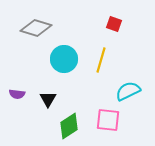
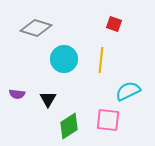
yellow line: rotated 10 degrees counterclockwise
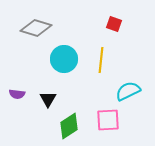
pink square: rotated 10 degrees counterclockwise
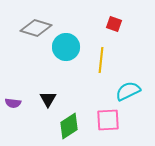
cyan circle: moved 2 px right, 12 px up
purple semicircle: moved 4 px left, 9 px down
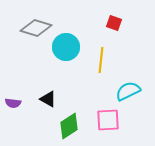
red square: moved 1 px up
black triangle: rotated 30 degrees counterclockwise
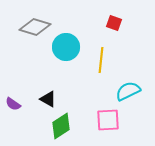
gray diamond: moved 1 px left, 1 px up
purple semicircle: moved 1 px down; rotated 28 degrees clockwise
green diamond: moved 8 px left
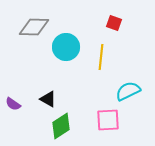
gray diamond: moved 1 px left; rotated 16 degrees counterclockwise
yellow line: moved 3 px up
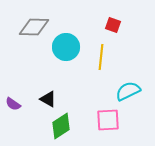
red square: moved 1 px left, 2 px down
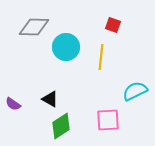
cyan semicircle: moved 7 px right
black triangle: moved 2 px right
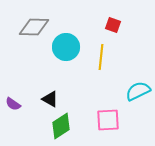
cyan semicircle: moved 3 px right
